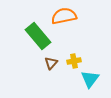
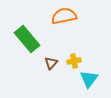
green rectangle: moved 11 px left, 3 px down
cyan triangle: moved 1 px left
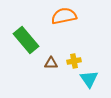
green rectangle: moved 1 px left, 1 px down
brown triangle: rotated 48 degrees clockwise
cyan triangle: rotated 12 degrees counterclockwise
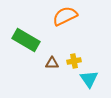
orange semicircle: moved 1 px right; rotated 15 degrees counterclockwise
green rectangle: rotated 20 degrees counterclockwise
brown triangle: moved 1 px right
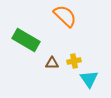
orange semicircle: rotated 70 degrees clockwise
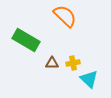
yellow cross: moved 1 px left, 2 px down
cyan triangle: rotated 12 degrees counterclockwise
